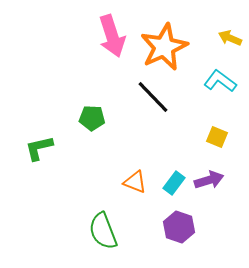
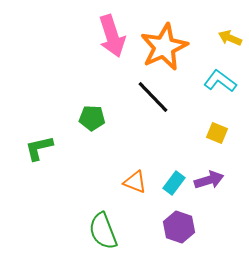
yellow square: moved 4 px up
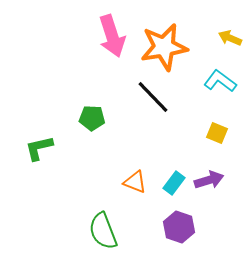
orange star: rotated 15 degrees clockwise
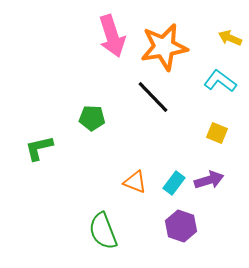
purple hexagon: moved 2 px right, 1 px up
